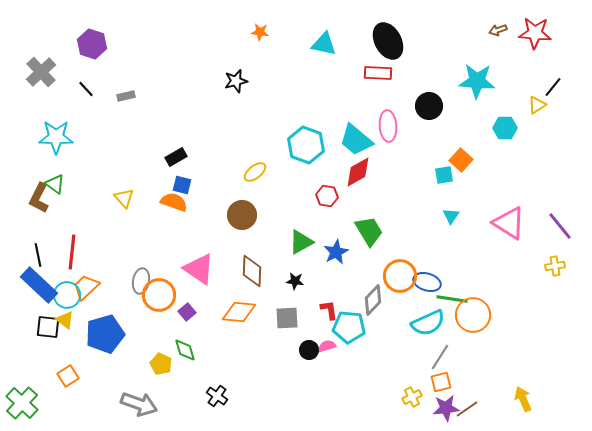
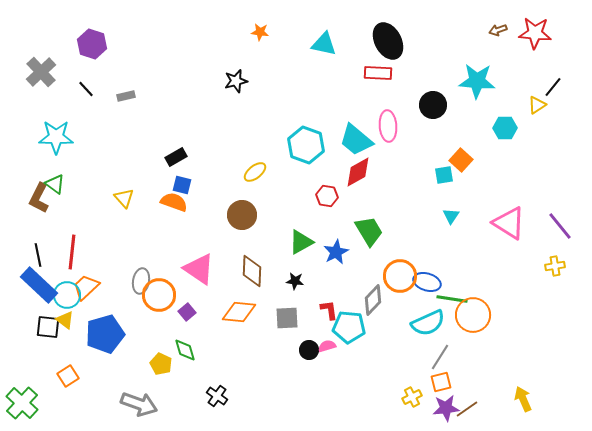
black circle at (429, 106): moved 4 px right, 1 px up
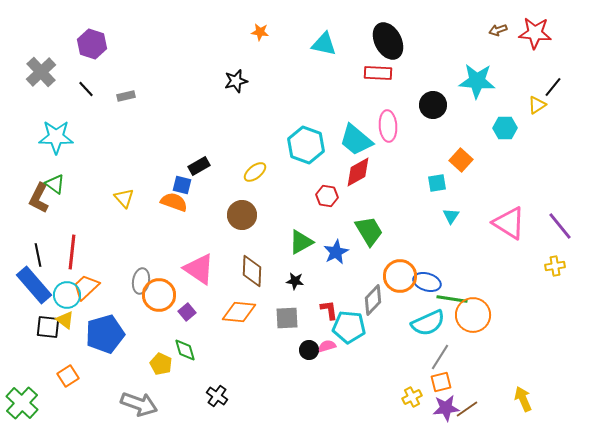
black rectangle at (176, 157): moved 23 px right, 9 px down
cyan square at (444, 175): moved 7 px left, 8 px down
blue rectangle at (39, 285): moved 5 px left; rotated 6 degrees clockwise
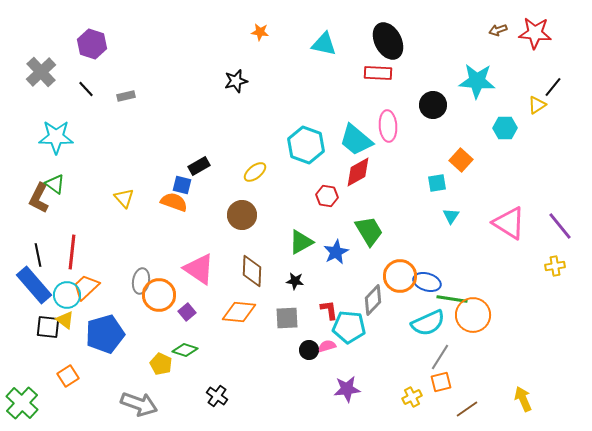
green diamond at (185, 350): rotated 55 degrees counterclockwise
purple star at (446, 408): moved 99 px left, 19 px up
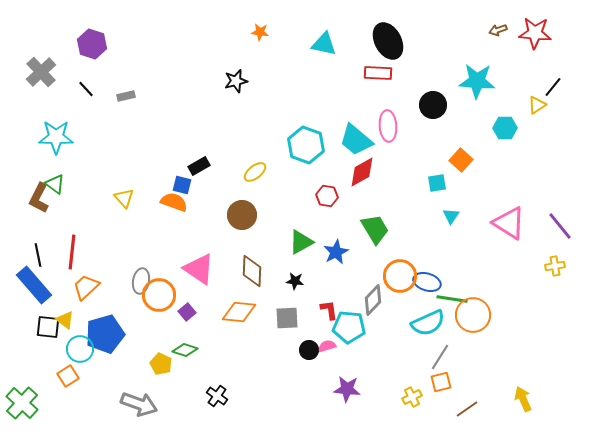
red diamond at (358, 172): moved 4 px right
green trapezoid at (369, 231): moved 6 px right, 2 px up
cyan circle at (67, 295): moved 13 px right, 54 px down
purple star at (347, 389): rotated 12 degrees clockwise
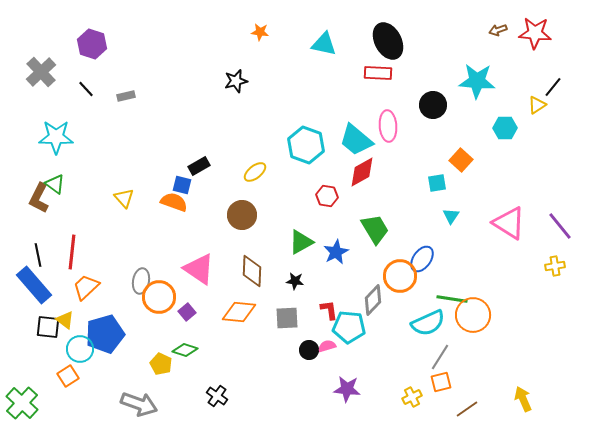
blue ellipse at (427, 282): moved 5 px left, 23 px up; rotated 72 degrees counterclockwise
orange circle at (159, 295): moved 2 px down
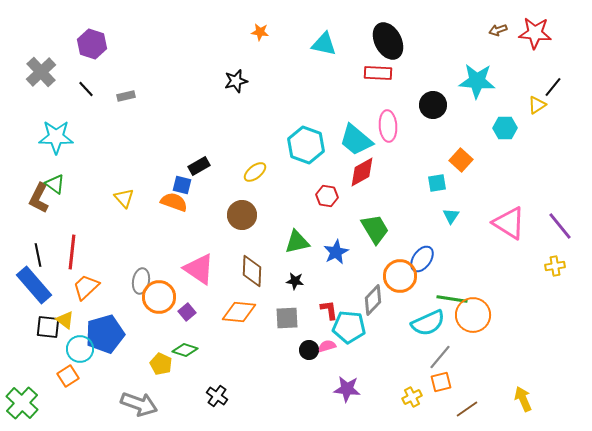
green triangle at (301, 242): moved 4 px left; rotated 16 degrees clockwise
gray line at (440, 357): rotated 8 degrees clockwise
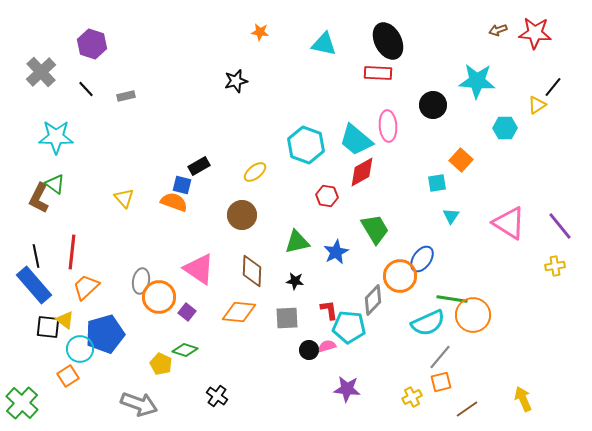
black line at (38, 255): moved 2 px left, 1 px down
purple square at (187, 312): rotated 12 degrees counterclockwise
